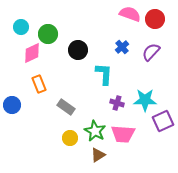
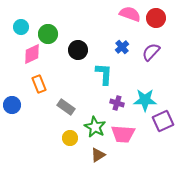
red circle: moved 1 px right, 1 px up
pink diamond: moved 1 px down
green star: moved 4 px up
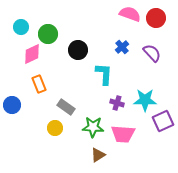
purple semicircle: moved 1 px right, 1 px down; rotated 96 degrees clockwise
green star: moved 2 px left; rotated 25 degrees counterclockwise
yellow circle: moved 15 px left, 10 px up
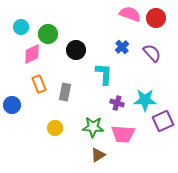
black circle: moved 2 px left
gray rectangle: moved 1 px left, 15 px up; rotated 66 degrees clockwise
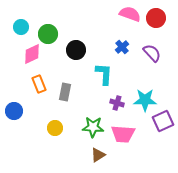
blue circle: moved 2 px right, 6 px down
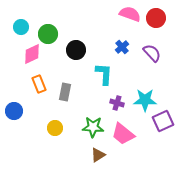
pink trapezoid: rotated 35 degrees clockwise
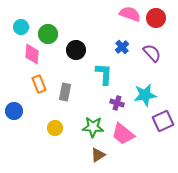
pink diamond: rotated 60 degrees counterclockwise
cyan star: moved 5 px up; rotated 10 degrees counterclockwise
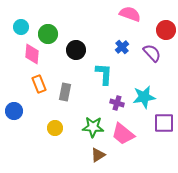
red circle: moved 10 px right, 12 px down
cyan star: moved 1 px left, 2 px down
purple square: moved 1 px right, 2 px down; rotated 25 degrees clockwise
